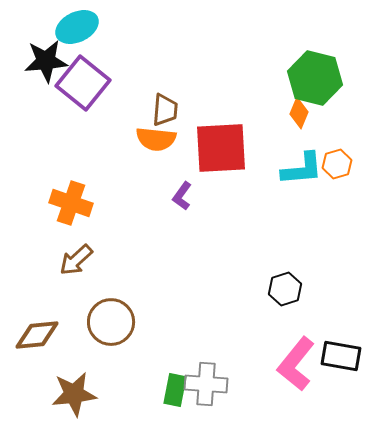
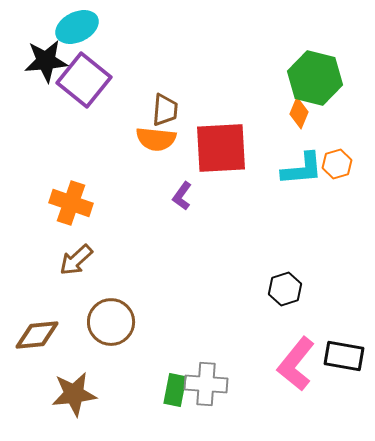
purple square: moved 1 px right, 3 px up
black rectangle: moved 3 px right
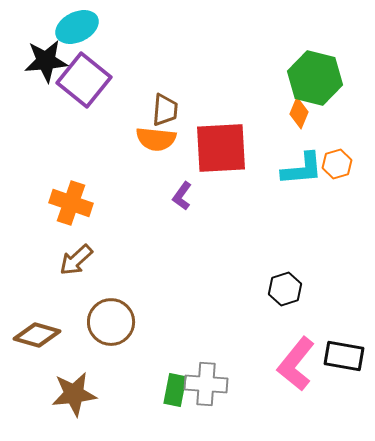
brown diamond: rotated 21 degrees clockwise
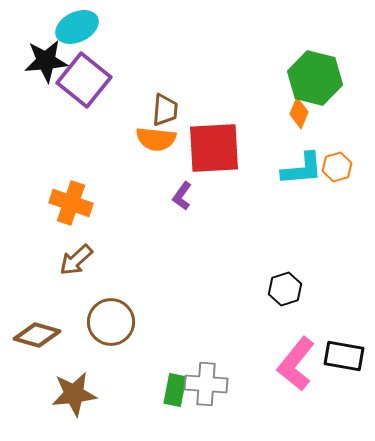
red square: moved 7 px left
orange hexagon: moved 3 px down
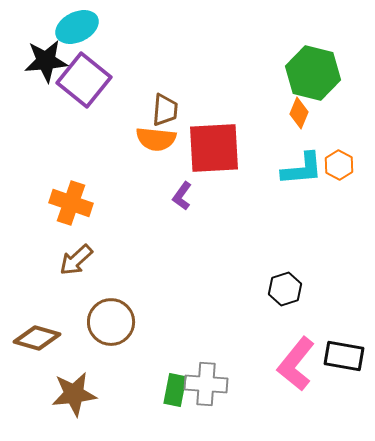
green hexagon: moved 2 px left, 5 px up
orange hexagon: moved 2 px right, 2 px up; rotated 16 degrees counterclockwise
brown diamond: moved 3 px down
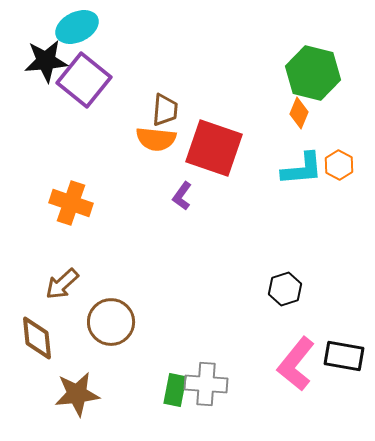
red square: rotated 22 degrees clockwise
brown arrow: moved 14 px left, 24 px down
brown diamond: rotated 69 degrees clockwise
brown star: moved 3 px right
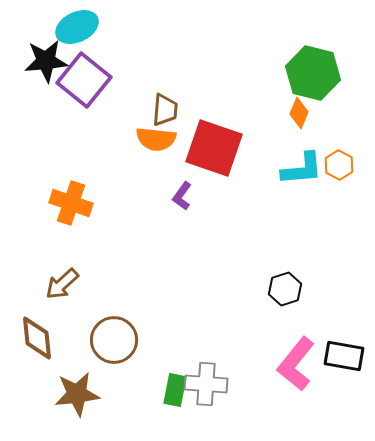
brown circle: moved 3 px right, 18 px down
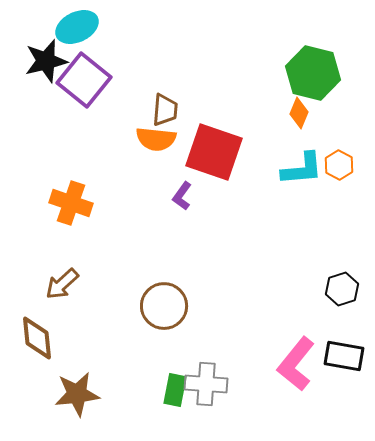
black star: rotated 9 degrees counterclockwise
red square: moved 4 px down
black hexagon: moved 57 px right
brown circle: moved 50 px right, 34 px up
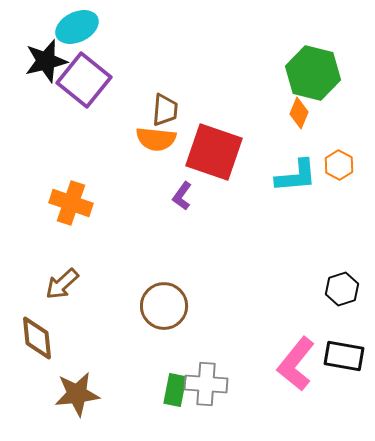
cyan L-shape: moved 6 px left, 7 px down
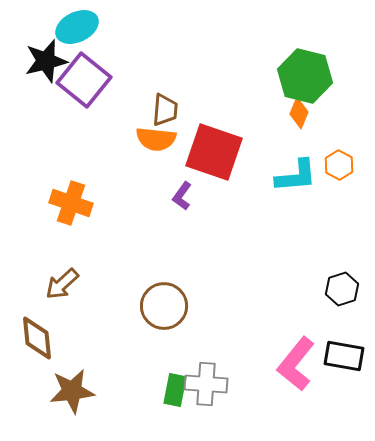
green hexagon: moved 8 px left, 3 px down
brown star: moved 5 px left, 3 px up
